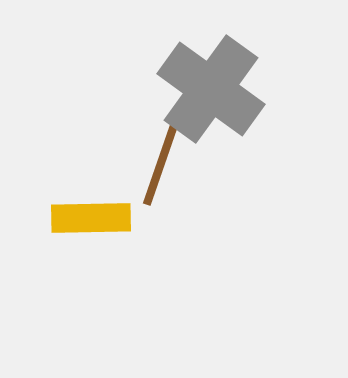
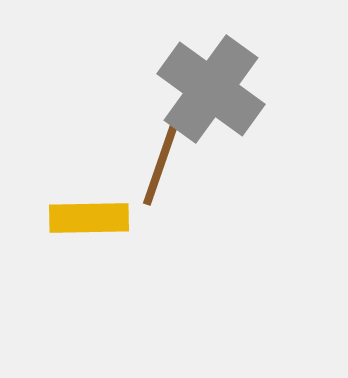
yellow rectangle: moved 2 px left
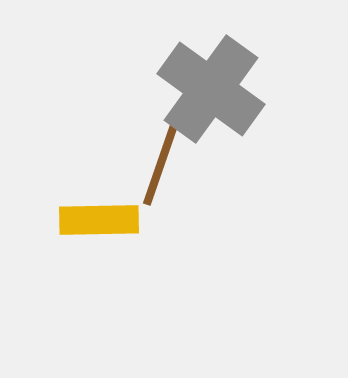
yellow rectangle: moved 10 px right, 2 px down
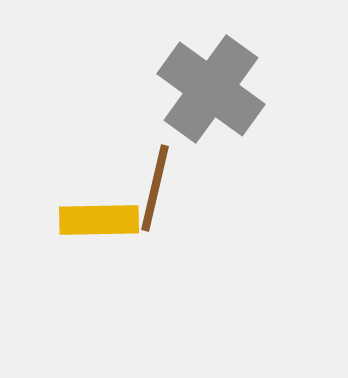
brown line: moved 6 px left, 25 px down; rotated 6 degrees counterclockwise
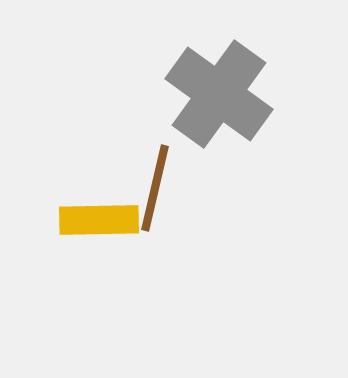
gray cross: moved 8 px right, 5 px down
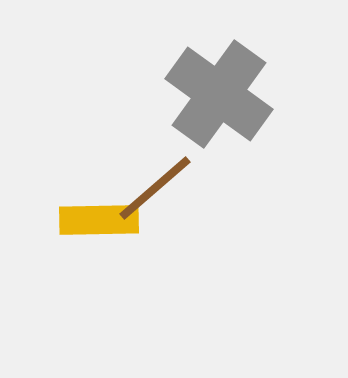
brown line: rotated 36 degrees clockwise
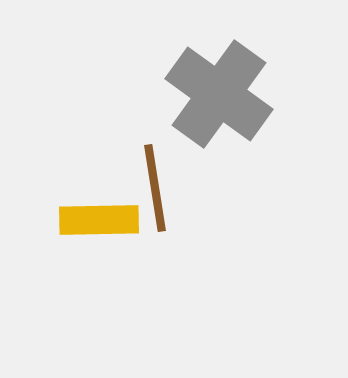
brown line: rotated 58 degrees counterclockwise
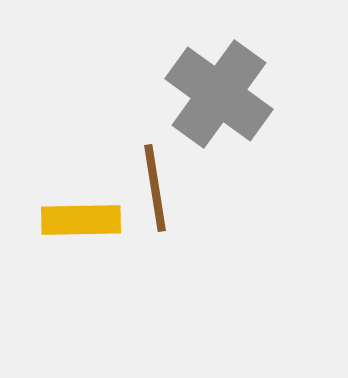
yellow rectangle: moved 18 px left
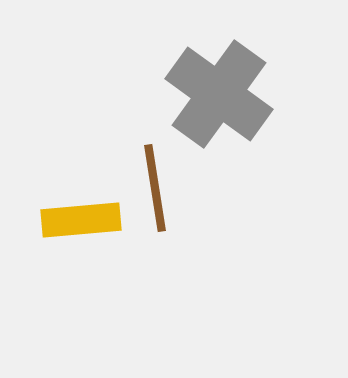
yellow rectangle: rotated 4 degrees counterclockwise
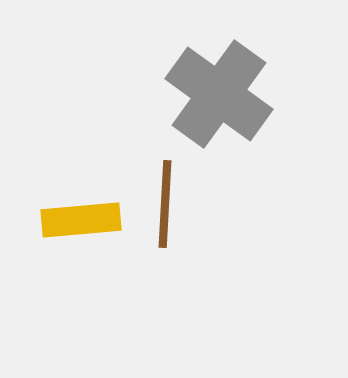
brown line: moved 10 px right, 16 px down; rotated 12 degrees clockwise
